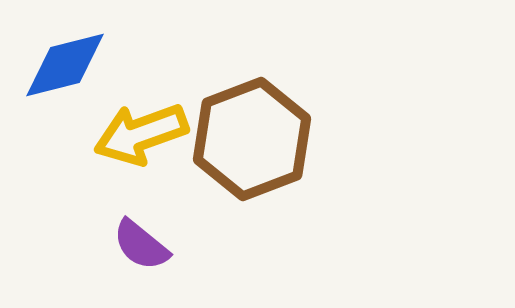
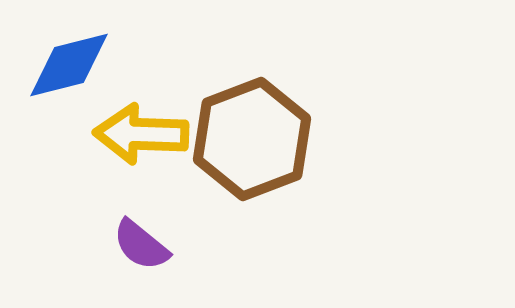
blue diamond: moved 4 px right
yellow arrow: rotated 22 degrees clockwise
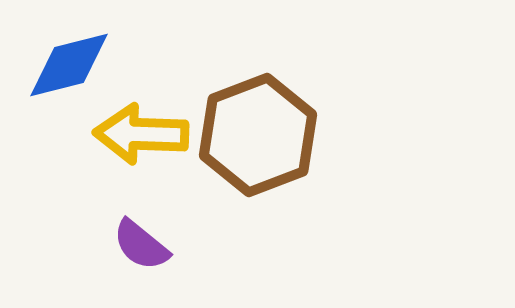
brown hexagon: moved 6 px right, 4 px up
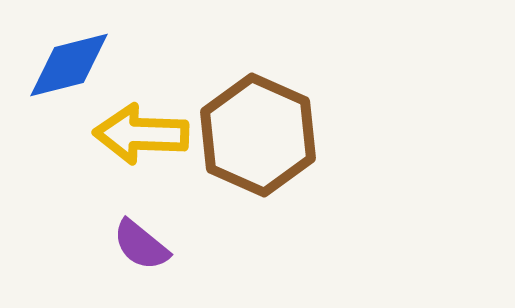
brown hexagon: rotated 15 degrees counterclockwise
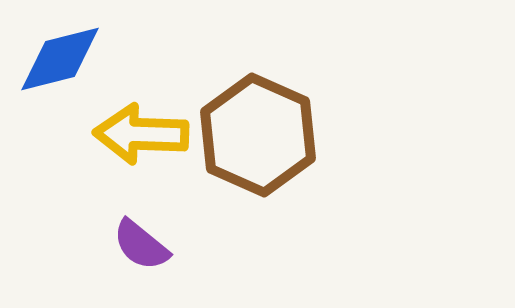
blue diamond: moved 9 px left, 6 px up
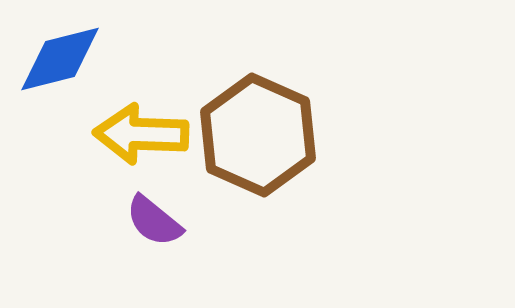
purple semicircle: moved 13 px right, 24 px up
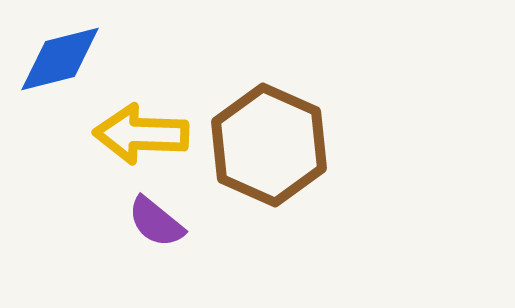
brown hexagon: moved 11 px right, 10 px down
purple semicircle: moved 2 px right, 1 px down
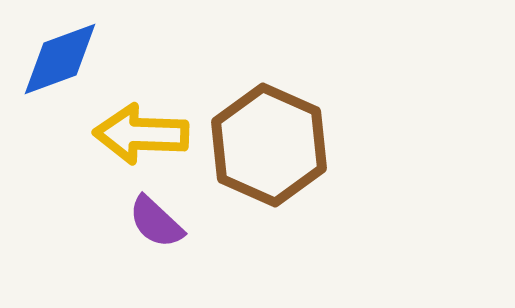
blue diamond: rotated 6 degrees counterclockwise
purple semicircle: rotated 4 degrees clockwise
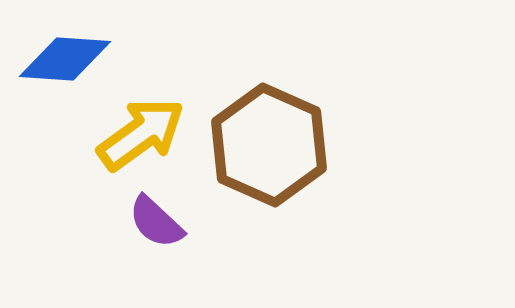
blue diamond: moved 5 px right; rotated 24 degrees clockwise
yellow arrow: rotated 142 degrees clockwise
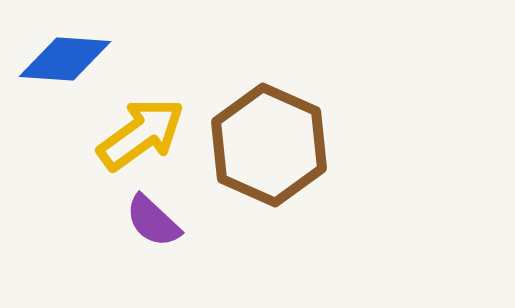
purple semicircle: moved 3 px left, 1 px up
